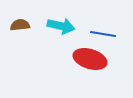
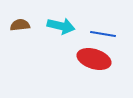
red ellipse: moved 4 px right
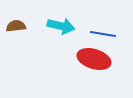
brown semicircle: moved 4 px left, 1 px down
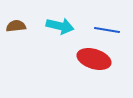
cyan arrow: moved 1 px left
blue line: moved 4 px right, 4 px up
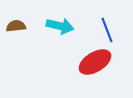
blue line: rotated 60 degrees clockwise
red ellipse: moved 1 px right, 3 px down; rotated 48 degrees counterclockwise
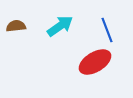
cyan arrow: rotated 48 degrees counterclockwise
